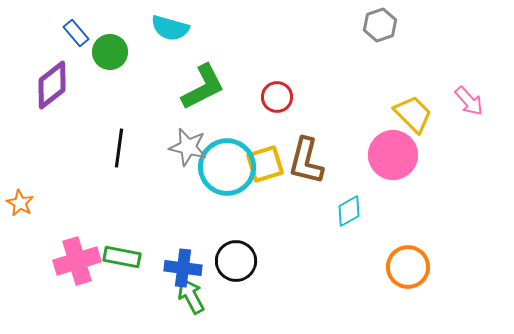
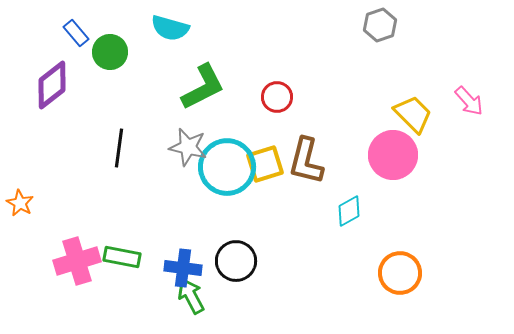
orange circle: moved 8 px left, 6 px down
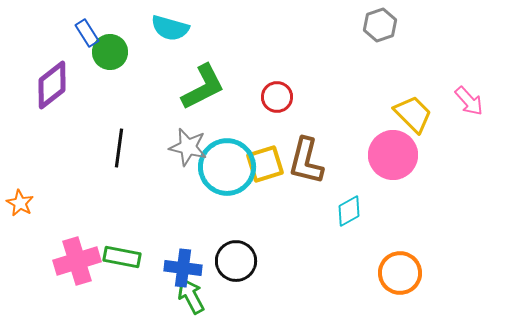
blue rectangle: moved 11 px right; rotated 8 degrees clockwise
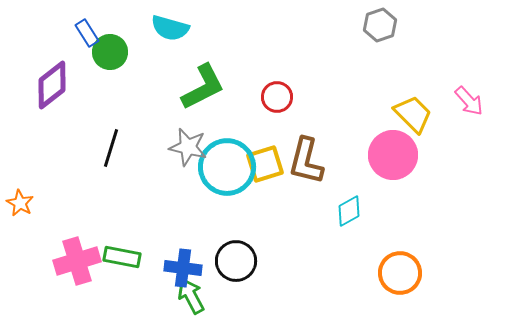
black line: moved 8 px left; rotated 9 degrees clockwise
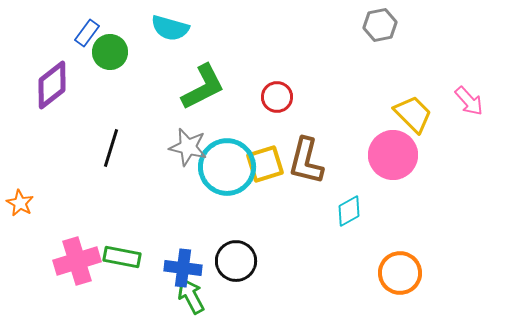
gray hexagon: rotated 8 degrees clockwise
blue rectangle: rotated 68 degrees clockwise
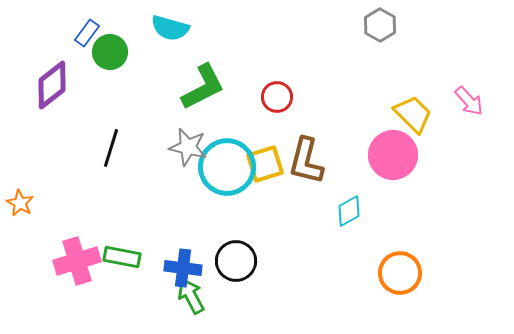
gray hexagon: rotated 20 degrees counterclockwise
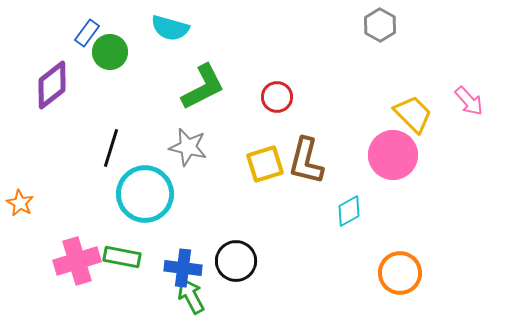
cyan circle: moved 82 px left, 27 px down
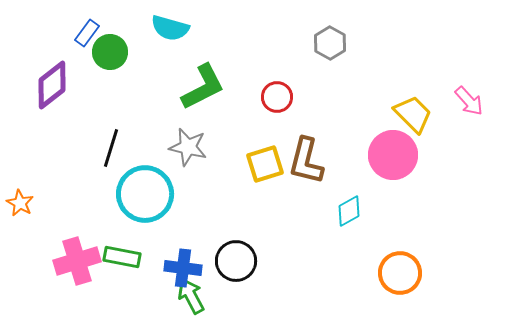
gray hexagon: moved 50 px left, 18 px down
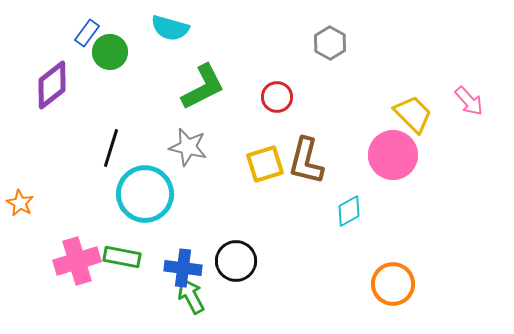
orange circle: moved 7 px left, 11 px down
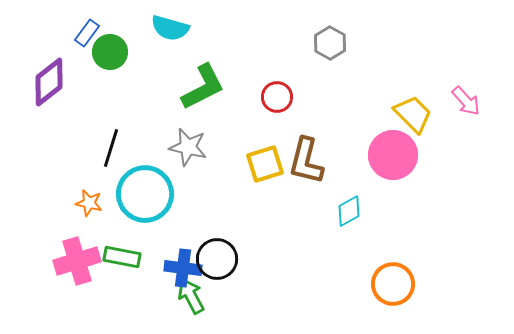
purple diamond: moved 3 px left, 3 px up
pink arrow: moved 3 px left
orange star: moved 69 px right; rotated 16 degrees counterclockwise
black circle: moved 19 px left, 2 px up
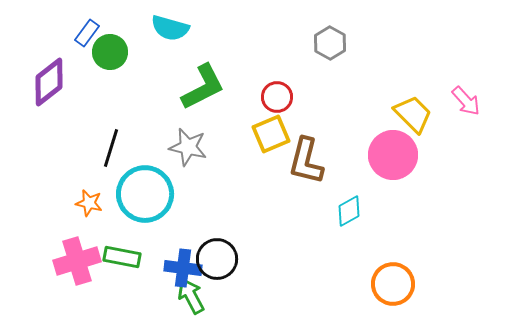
yellow square: moved 6 px right, 30 px up; rotated 6 degrees counterclockwise
